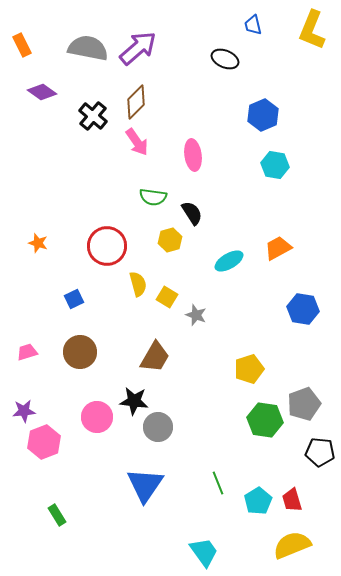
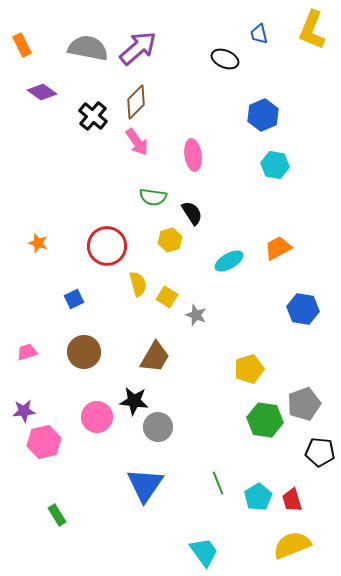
blue trapezoid at (253, 25): moved 6 px right, 9 px down
brown circle at (80, 352): moved 4 px right
pink hexagon at (44, 442): rotated 8 degrees clockwise
cyan pentagon at (258, 501): moved 4 px up
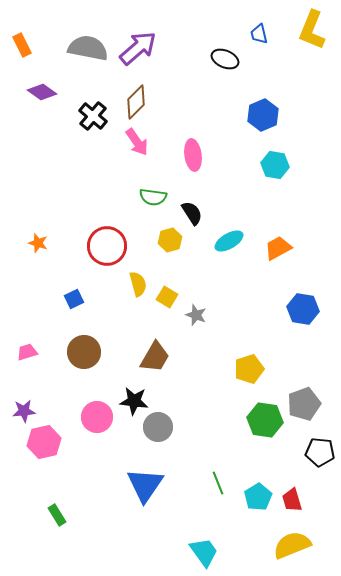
cyan ellipse at (229, 261): moved 20 px up
